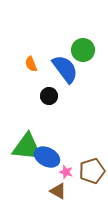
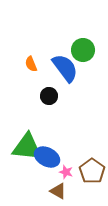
blue semicircle: moved 1 px up
brown pentagon: rotated 20 degrees counterclockwise
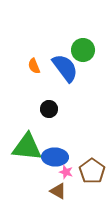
orange semicircle: moved 3 px right, 2 px down
black circle: moved 13 px down
blue ellipse: moved 8 px right; rotated 25 degrees counterclockwise
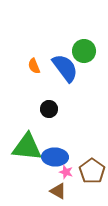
green circle: moved 1 px right, 1 px down
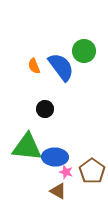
blue semicircle: moved 4 px left, 1 px up
black circle: moved 4 px left
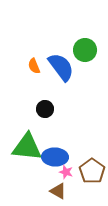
green circle: moved 1 px right, 1 px up
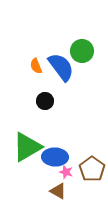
green circle: moved 3 px left, 1 px down
orange semicircle: moved 2 px right
black circle: moved 8 px up
green triangle: rotated 36 degrees counterclockwise
brown pentagon: moved 2 px up
